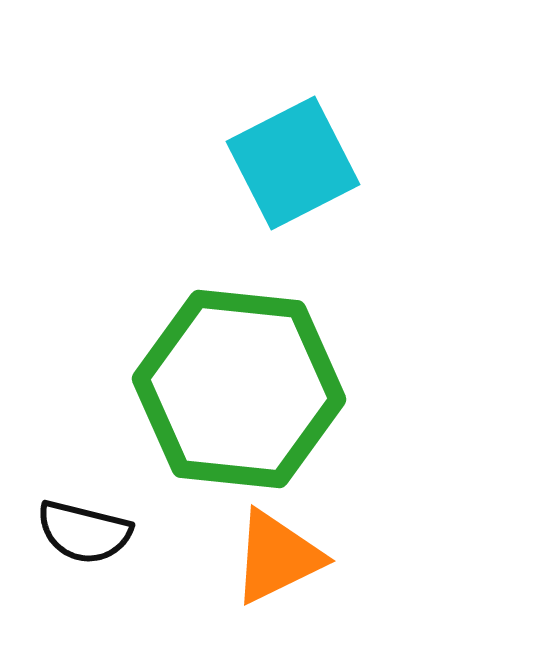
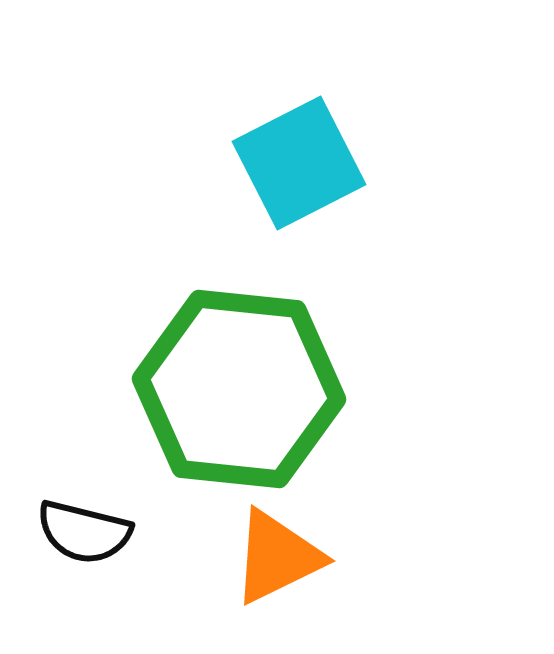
cyan square: moved 6 px right
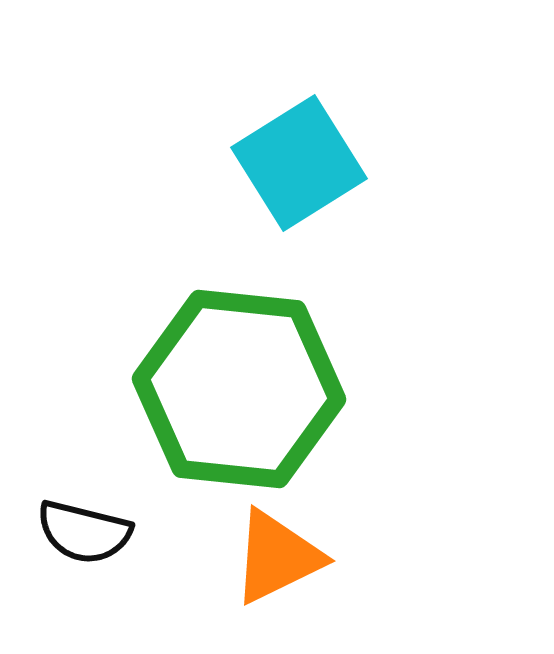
cyan square: rotated 5 degrees counterclockwise
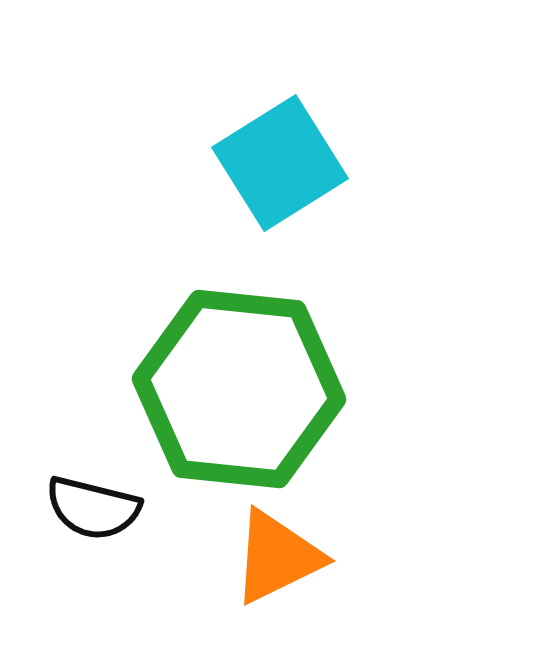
cyan square: moved 19 px left
black semicircle: moved 9 px right, 24 px up
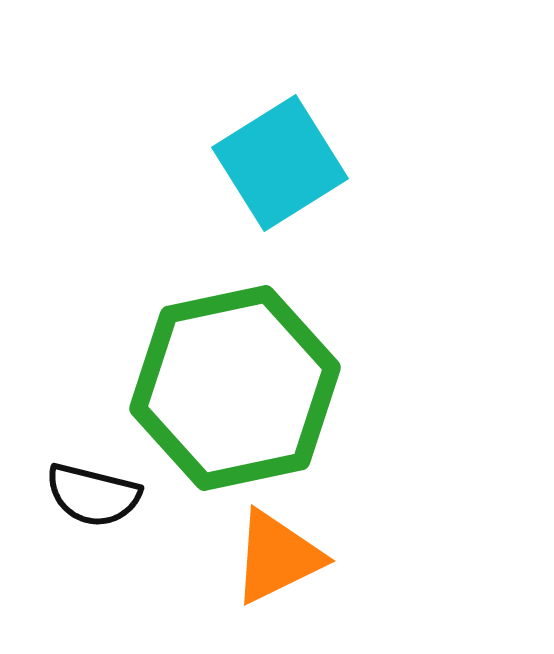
green hexagon: moved 4 px left, 1 px up; rotated 18 degrees counterclockwise
black semicircle: moved 13 px up
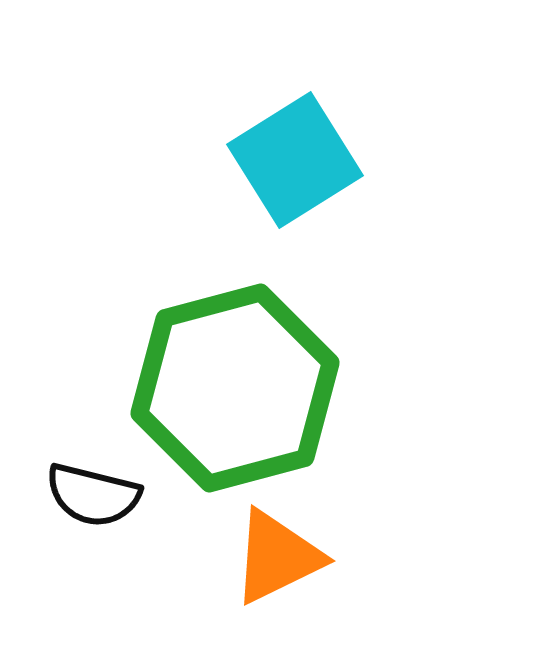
cyan square: moved 15 px right, 3 px up
green hexagon: rotated 3 degrees counterclockwise
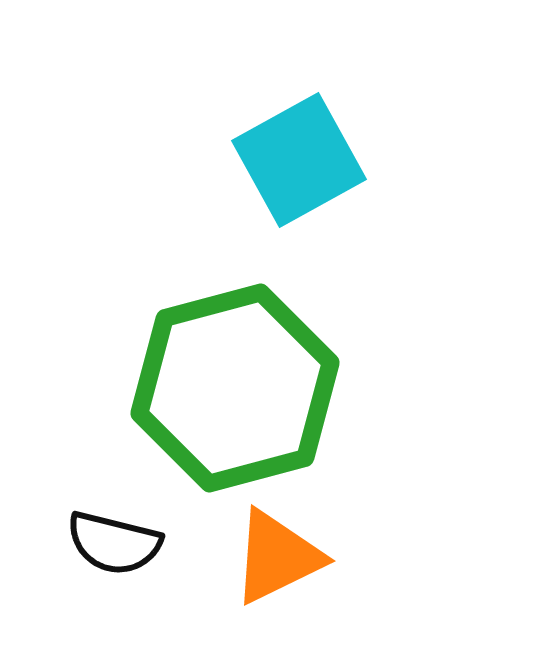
cyan square: moved 4 px right; rotated 3 degrees clockwise
black semicircle: moved 21 px right, 48 px down
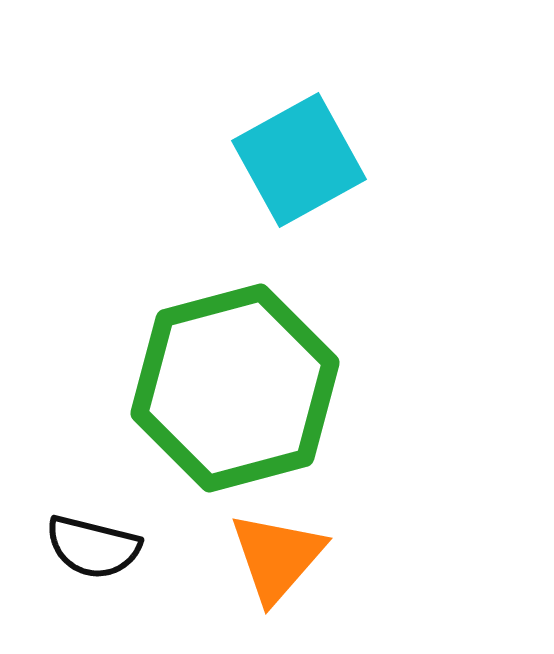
black semicircle: moved 21 px left, 4 px down
orange triangle: rotated 23 degrees counterclockwise
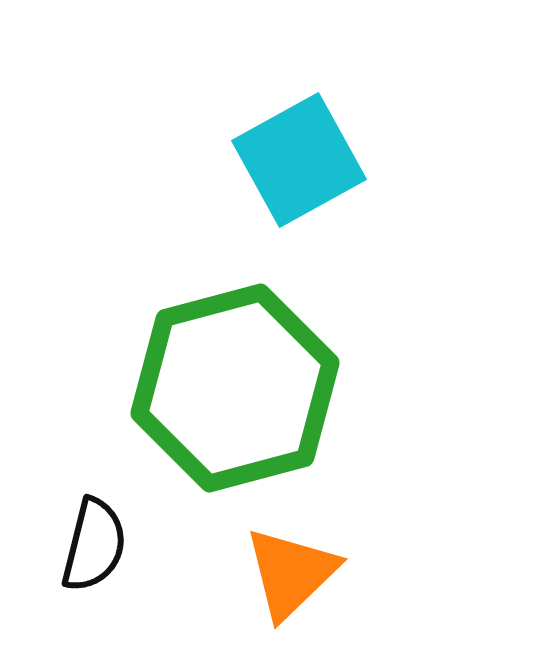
black semicircle: moved 1 px right, 2 px up; rotated 90 degrees counterclockwise
orange triangle: moved 14 px right, 16 px down; rotated 5 degrees clockwise
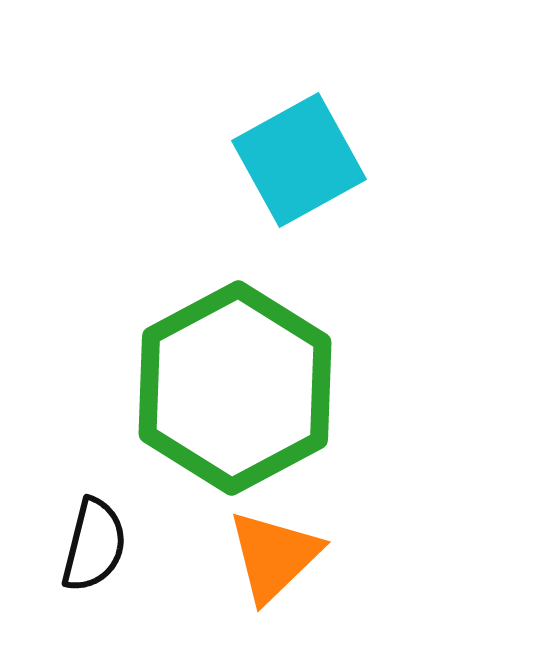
green hexagon: rotated 13 degrees counterclockwise
orange triangle: moved 17 px left, 17 px up
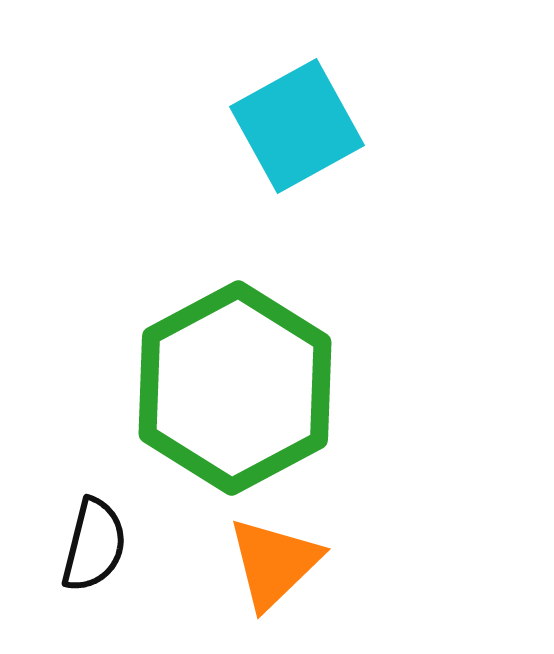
cyan square: moved 2 px left, 34 px up
orange triangle: moved 7 px down
